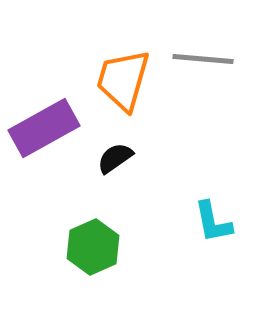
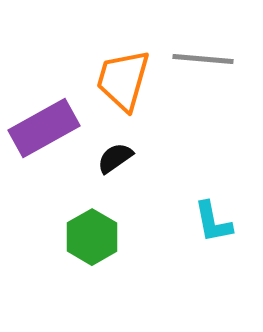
green hexagon: moved 1 px left, 10 px up; rotated 6 degrees counterclockwise
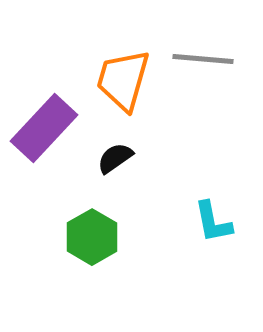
purple rectangle: rotated 18 degrees counterclockwise
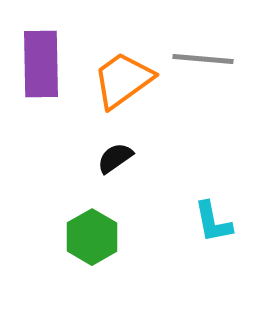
orange trapezoid: rotated 38 degrees clockwise
purple rectangle: moved 3 px left, 64 px up; rotated 44 degrees counterclockwise
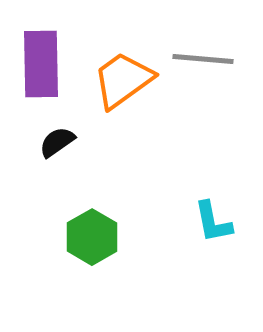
black semicircle: moved 58 px left, 16 px up
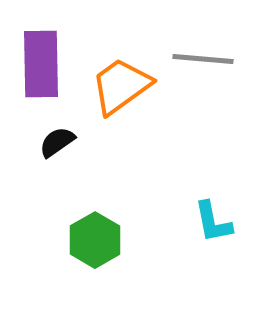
orange trapezoid: moved 2 px left, 6 px down
green hexagon: moved 3 px right, 3 px down
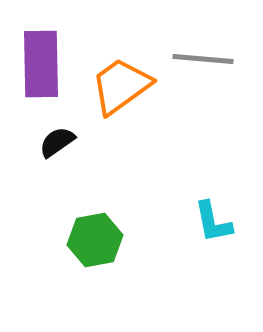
green hexagon: rotated 20 degrees clockwise
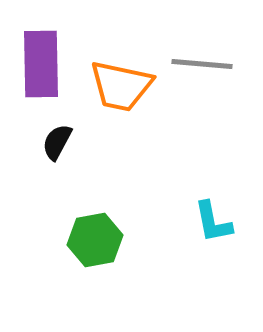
gray line: moved 1 px left, 5 px down
orange trapezoid: rotated 132 degrees counterclockwise
black semicircle: rotated 27 degrees counterclockwise
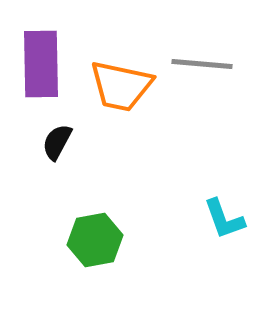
cyan L-shape: moved 11 px right, 3 px up; rotated 9 degrees counterclockwise
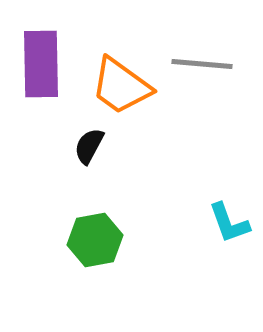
orange trapezoid: rotated 24 degrees clockwise
black semicircle: moved 32 px right, 4 px down
cyan L-shape: moved 5 px right, 4 px down
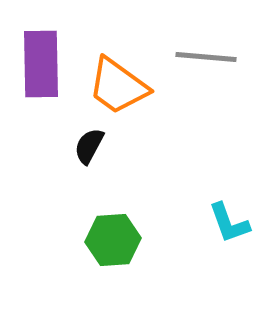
gray line: moved 4 px right, 7 px up
orange trapezoid: moved 3 px left
green hexagon: moved 18 px right; rotated 6 degrees clockwise
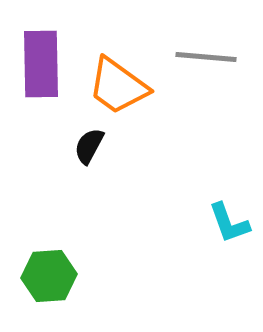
green hexagon: moved 64 px left, 36 px down
